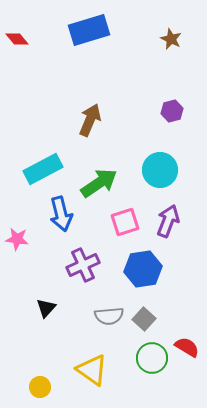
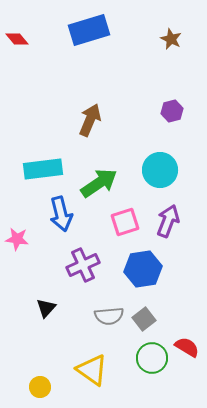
cyan rectangle: rotated 21 degrees clockwise
gray square: rotated 10 degrees clockwise
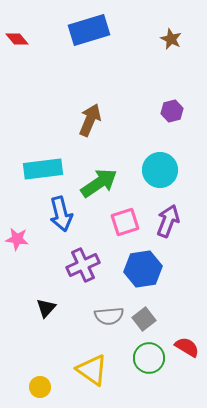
green circle: moved 3 px left
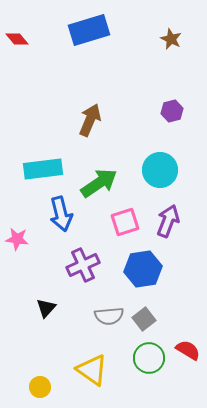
red semicircle: moved 1 px right, 3 px down
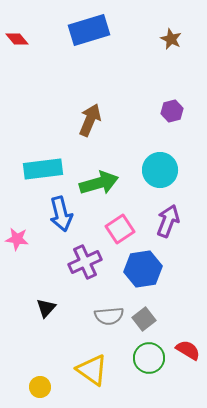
green arrow: rotated 18 degrees clockwise
pink square: moved 5 px left, 7 px down; rotated 16 degrees counterclockwise
purple cross: moved 2 px right, 3 px up
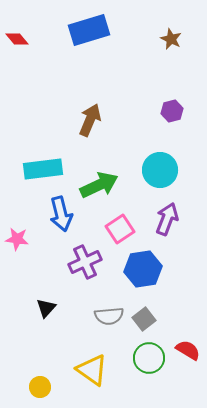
green arrow: moved 2 px down; rotated 9 degrees counterclockwise
purple arrow: moved 1 px left, 2 px up
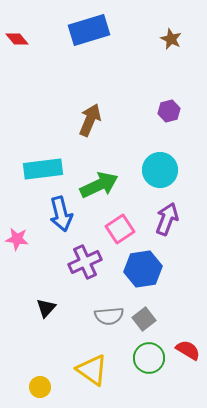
purple hexagon: moved 3 px left
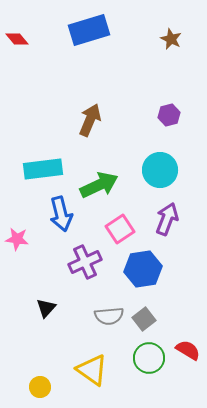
purple hexagon: moved 4 px down
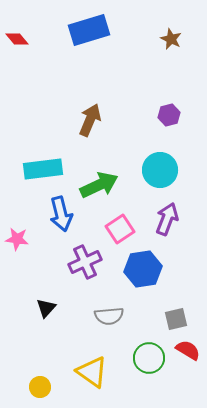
gray square: moved 32 px right; rotated 25 degrees clockwise
yellow triangle: moved 2 px down
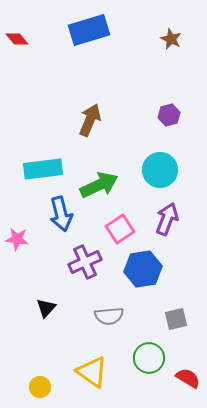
red semicircle: moved 28 px down
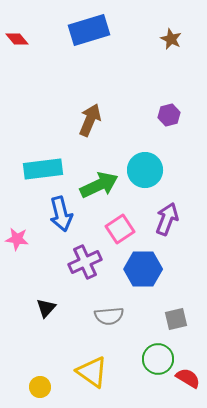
cyan circle: moved 15 px left
blue hexagon: rotated 9 degrees clockwise
green circle: moved 9 px right, 1 px down
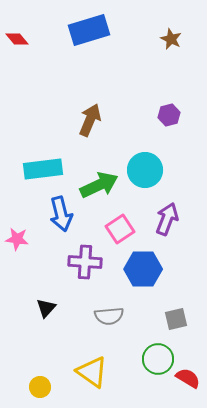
purple cross: rotated 28 degrees clockwise
